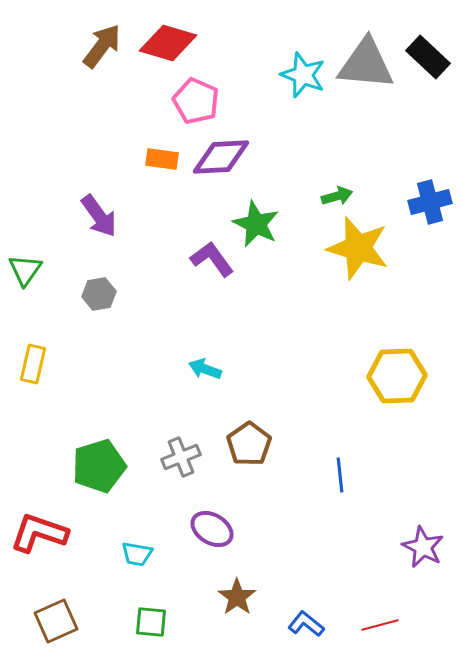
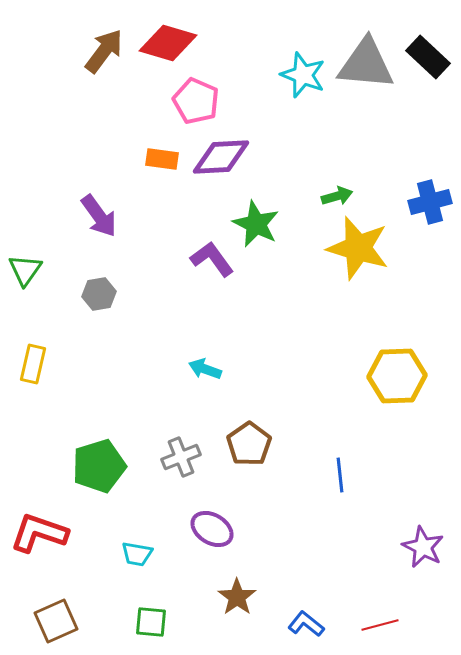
brown arrow: moved 2 px right, 5 px down
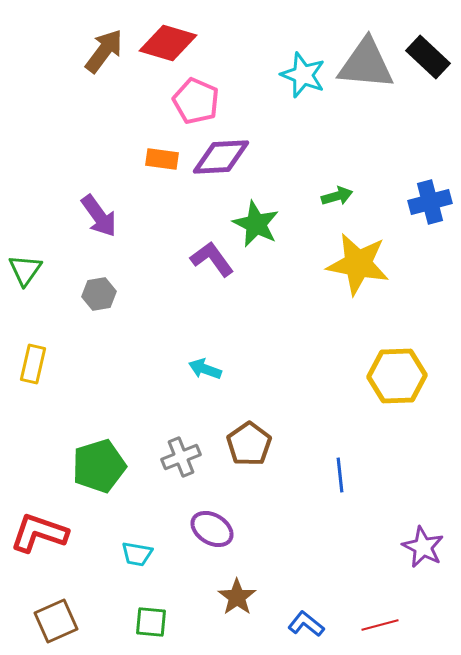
yellow star: moved 16 px down; rotated 6 degrees counterclockwise
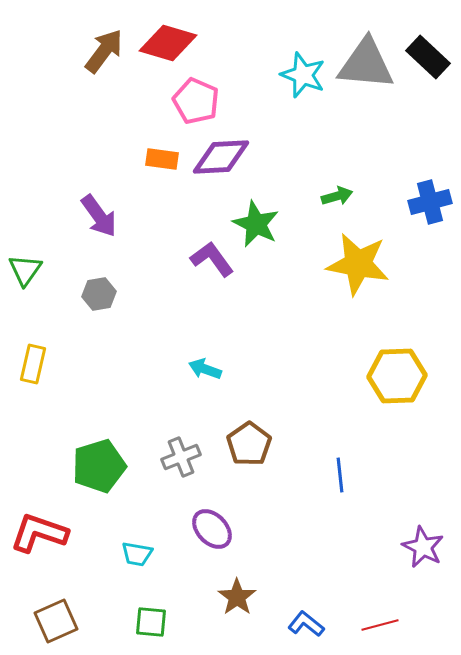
purple ellipse: rotated 15 degrees clockwise
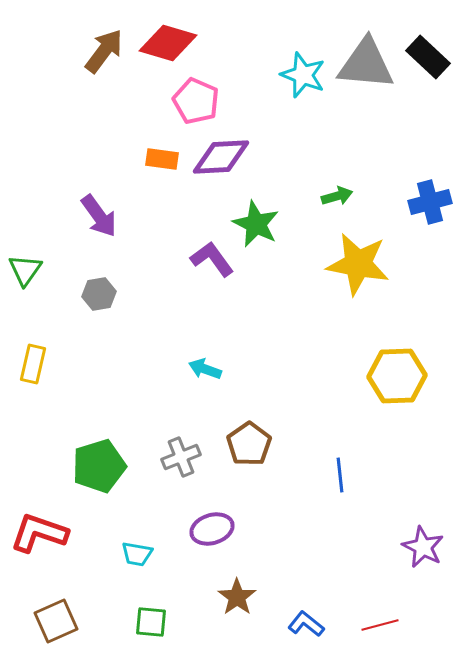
purple ellipse: rotated 63 degrees counterclockwise
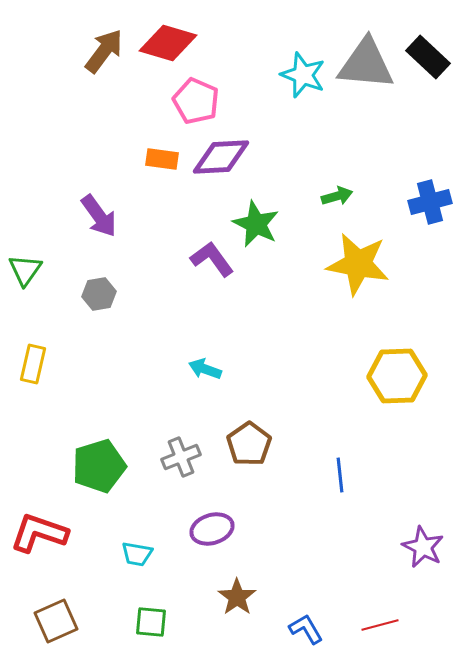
blue L-shape: moved 5 px down; rotated 21 degrees clockwise
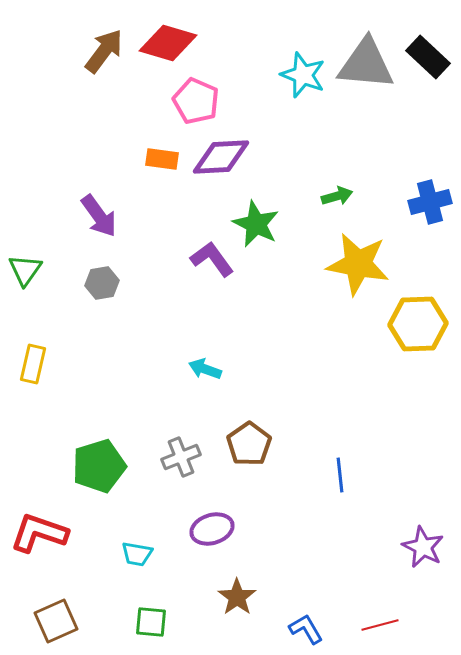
gray hexagon: moved 3 px right, 11 px up
yellow hexagon: moved 21 px right, 52 px up
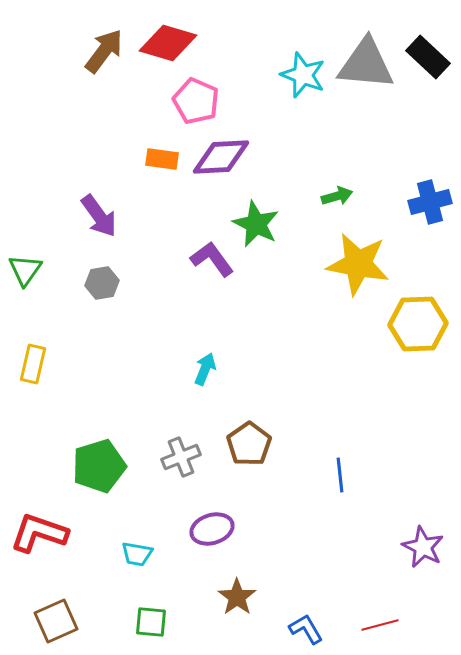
cyan arrow: rotated 92 degrees clockwise
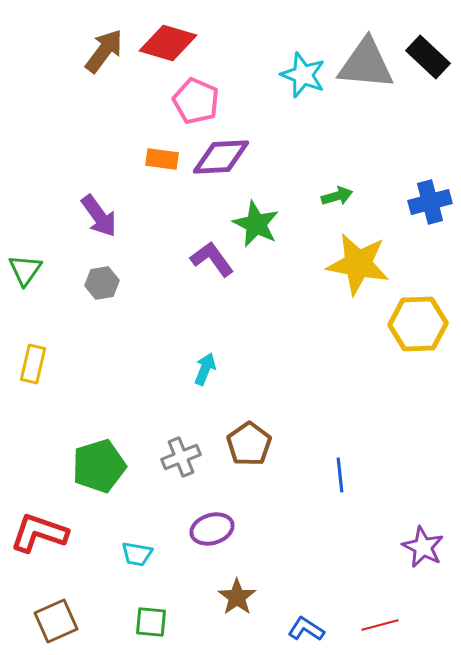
blue L-shape: rotated 27 degrees counterclockwise
